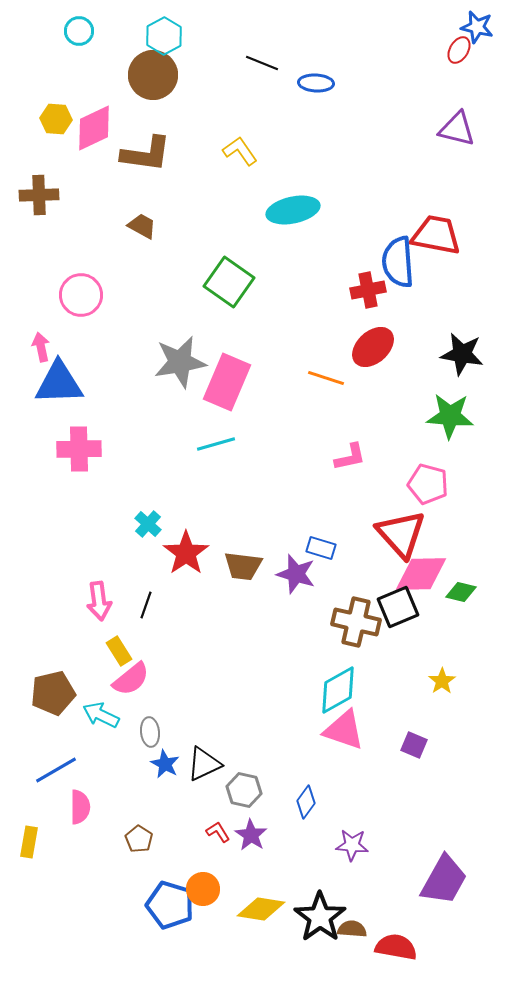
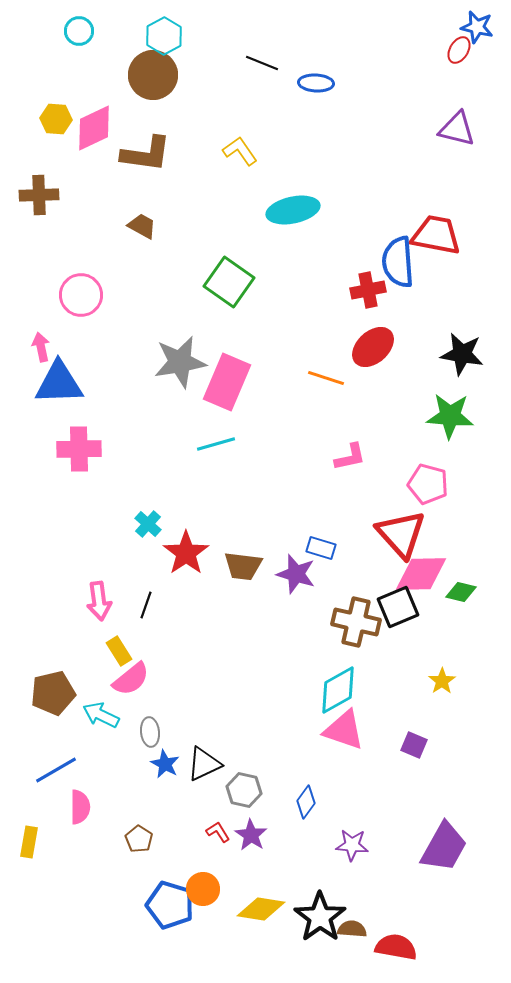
purple trapezoid at (444, 880): moved 33 px up
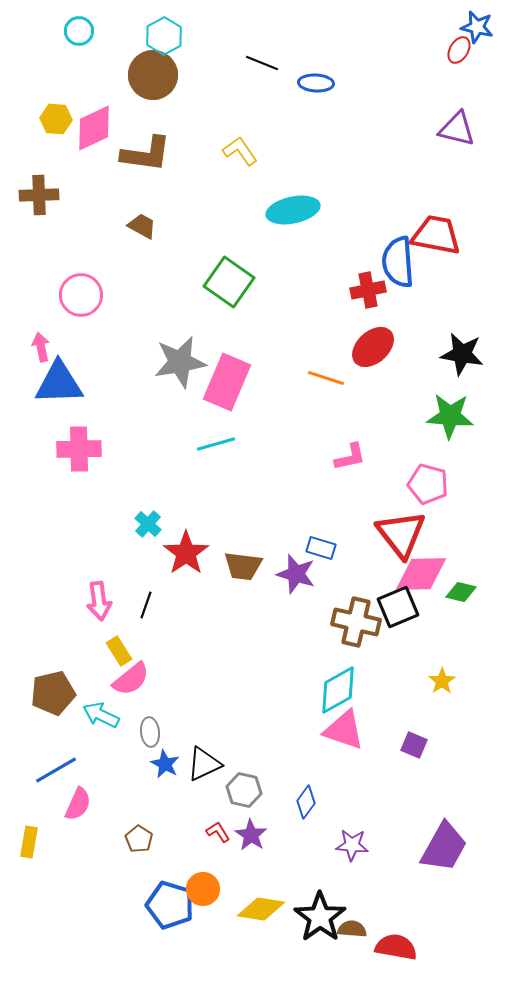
red triangle at (401, 534): rotated 4 degrees clockwise
pink semicircle at (80, 807): moved 2 px left, 3 px up; rotated 24 degrees clockwise
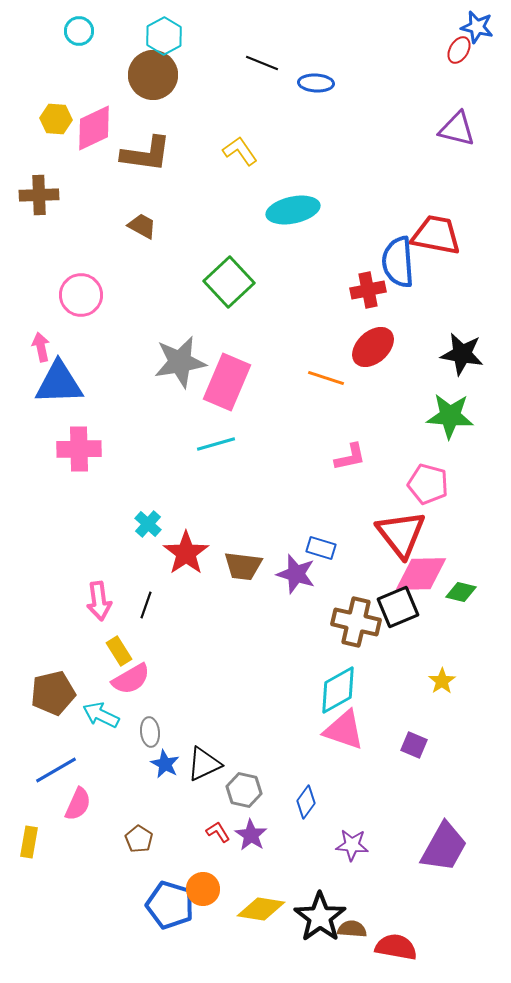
green square at (229, 282): rotated 12 degrees clockwise
pink semicircle at (131, 679): rotated 9 degrees clockwise
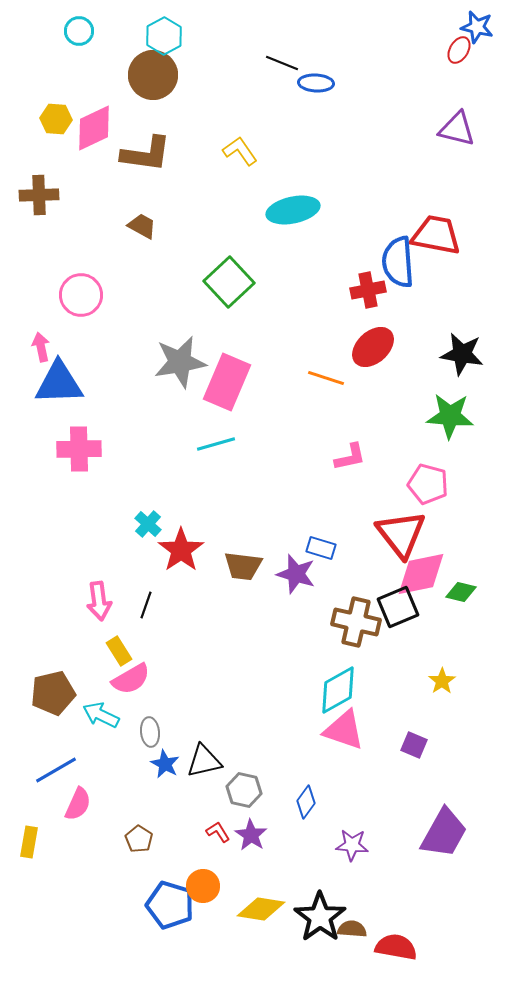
black line at (262, 63): moved 20 px right
red star at (186, 553): moved 5 px left, 3 px up
pink diamond at (421, 574): rotated 10 degrees counterclockwise
black triangle at (204, 764): moved 3 px up; rotated 12 degrees clockwise
purple trapezoid at (444, 847): moved 14 px up
orange circle at (203, 889): moved 3 px up
